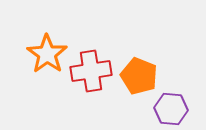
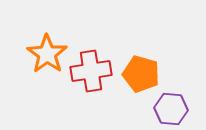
orange pentagon: moved 2 px right, 2 px up; rotated 6 degrees counterclockwise
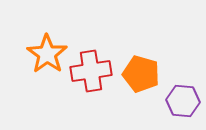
purple hexagon: moved 12 px right, 8 px up
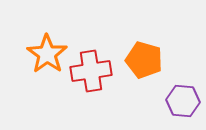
orange pentagon: moved 3 px right, 14 px up
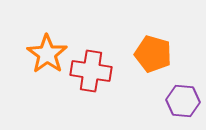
orange pentagon: moved 9 px right, 6 px up
red cross: rotated 18 degrees clockwise
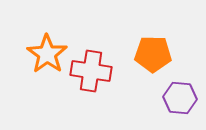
orange pentagon: rotated 15 degrees counterclockwise
purple hexagon: moved 3 px left, 3 px up
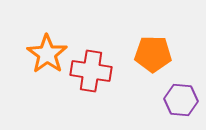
purple hexagon: moved 1 px right, 2 px down
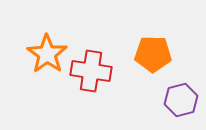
purple hexagon: rotated 20 degrees counterclockwise
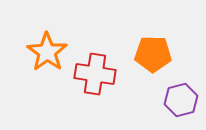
orange star: moved 2 px up
red cross: moved 4 px right, 3 px down
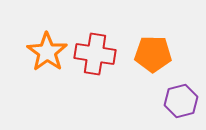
red cross: moved 20 px up
purple hexagon: moved 1 px down
